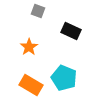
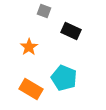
gray square: moved 6 px right
orange rectangle: moved 4 px down
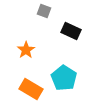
orange star: moved 3 px left, 3 px down
cyan pentagon: rotated 10 degrees clockwise
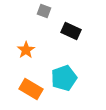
cyan pentagon: rotated 20 degrees clockwise
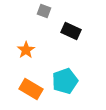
cyan pentagon: moved 1 px right, 3 px down
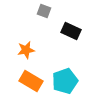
orange star: rotated 24 degrees clockwise
orange rectangle: moved 8 px up
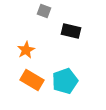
black rectangle: rotated 12 degrees counterclockwise
orange star: rotated 18 degrees counterclockwise
orange rectangle: moved 1 px right, 1 px up
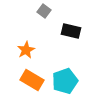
gray square: rotated 16 degrees clockwise
